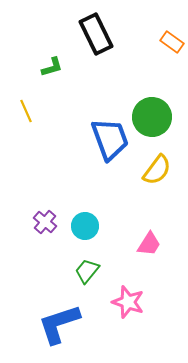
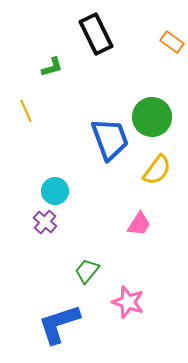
cyan circle: moved 30 px left, 35 px up
pink trapezoid: moved 10 px left, 20 px up
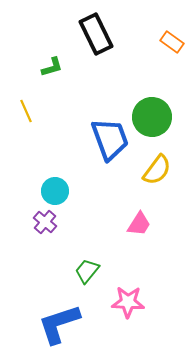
pink star: rotated 16 degrees counterclockwise
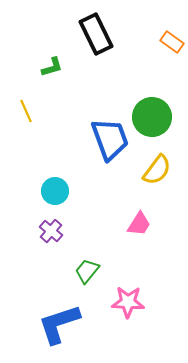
purple cross: moved 6 px right, 9 px down
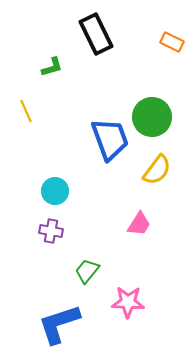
orange rectangle: rotated 10 degrees counterclockwise
purple cross: rotated 30 degrees counterclockwise
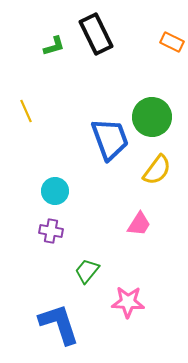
green L-shape: moved 2 px right, 21 px up
blue L-shape: rotated 90 degrees clockwise
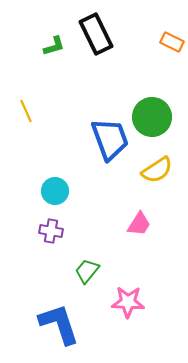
yellow semicircle: rotated 20 degrees clockwise
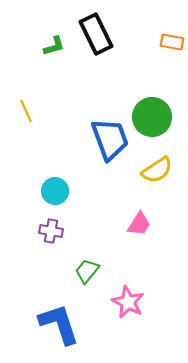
orange rectangle: rotated 15 degrees counterclockwise
pink star: rotated 24 degrees clockwise
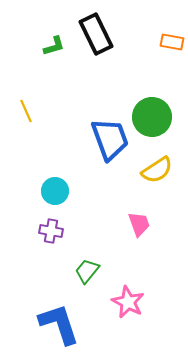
pink trapezoid: rotated 52 degrees counterclockwise
